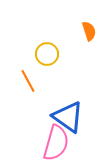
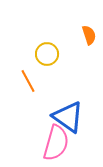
orange semicircle: moved 4 px down
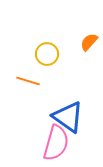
orange semicircle: moved 7 px down; rotated 120 degrees counterclockwise
orange line: rotated 45 degrees counterclockwise
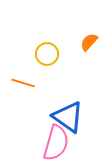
orange line: moved 5 px left, 2 px down
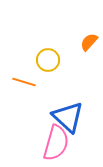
yellow circle: moved 1 px right, 6 px down
orange line: moved 1 px right, 1 px up
blue triangle: rotated 8 degrees clockwise
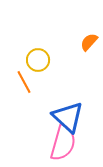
yellow circle: moved 10 px left
orange line: rotated 45 degrees clockwise
pink semicircle: moved 7 px right
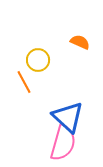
orange semicircle: moved 9 px left; rotated 72 degrees clockwise
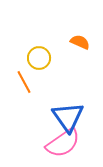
yellow circle: moved 1 px right, 2 px up
blue triangle: rotated 12 degrees clockwise
pink semicircle: rotated 39 degrees clockwise
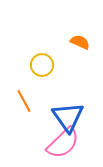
yellow circle: moved 3 px right, 7 px down
orange line: moved 19 px down
pink semicircle: rotated 9 degrees counterclockwise
